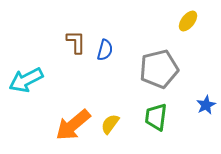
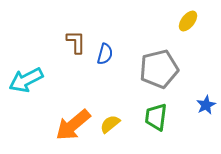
blue semicircle: moved 4 px down
yellow semicircle: rotated 15 degrees clockwise
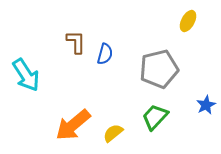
yellow ellipse: rotated 10 degrees counterclockwise
cyan arrow: moved 5 px up; rotated 96 degrees counterclockwise
green trapezoid: moved 1 px left; rotated 36 degrees clockwise
yellow semicircle: moved 3 px right, 9 px down
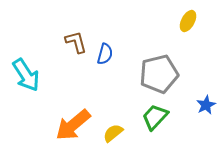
brown L-shape: rotated 15 degrees counterclockwise
gray pentagon: moved 5 px down
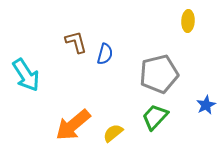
yellow ellipse: rotated 25 degrees counterclockwise
